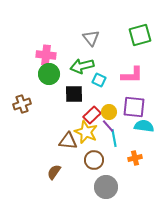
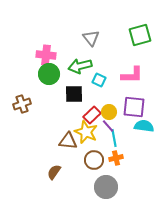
green arrow: moved 2 px left
orange cross: moved 19 px left
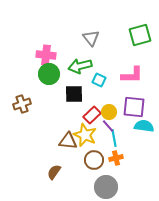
yellow star: moved 1 px left, 3 px down
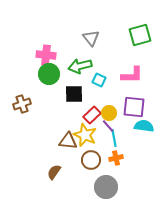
yellow circle: moved 1 px down
brown circle: moved 3 px left
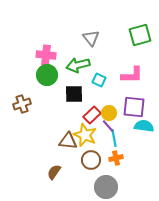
green arrow: moved 2 px left, 1 px up
green circle: moved 2 px left, 1 px down
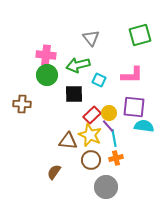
brown cross: rotated 24 degrees clockwise
yellow star: moved 5 px right
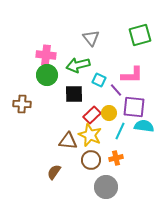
purple line: moved 8 px right, 36 px up
cyan line: moved 6 px right, 7 px up; rotated 36 degrees clockwise
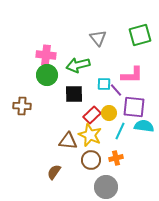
gray triangle: moved 7 px right
cyan square: moved 5 px right, 4 px down; rotated 24 degrees counterclockwise
brown cross: moved 2 px down
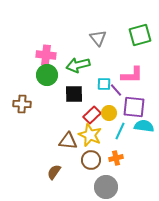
brown cross: moved 2 px up
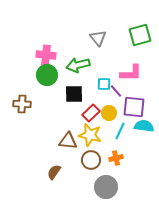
pink L-shape: moved 1 px left, 2 px up
purple line: moved 1 px down
red rectangle: moved 1 px left, 2 px up
yellow star: rotated 10 degrees counterclockwise
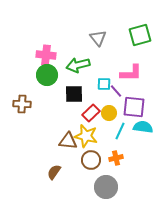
cyan semicircle: moved 1 px left, 1 px down
yellow star: moved 4 px left, 1 px down
